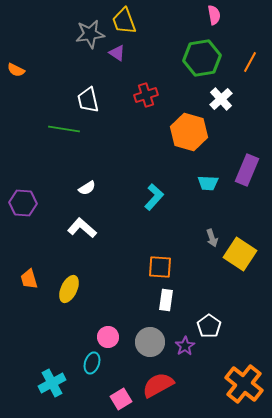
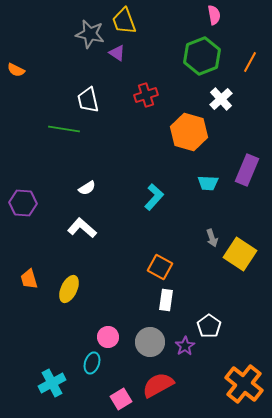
gray star: rotated 20 degrees clockwise
green hexagon: moved 2 px up; rotated 12 degrees counterclockwise
orange square: rotated 25 degrees clockwise
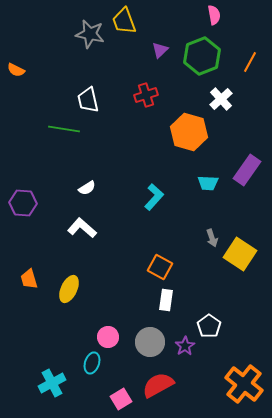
purple triangle: moved 43 px right, 3 px up; rotated 42 degrees clockwise
purple rectangle: rotated 12 degrees clockwise
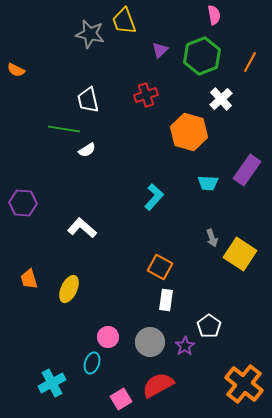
white semicircle: moved 38 px up
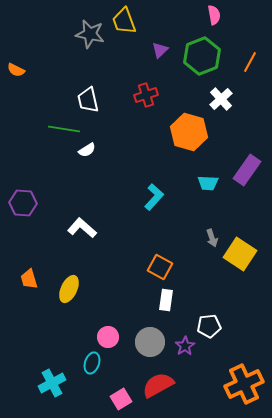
white pentagon: rotated 30 degrees clockwise
orange cross: rotated 27 degrees clockwise
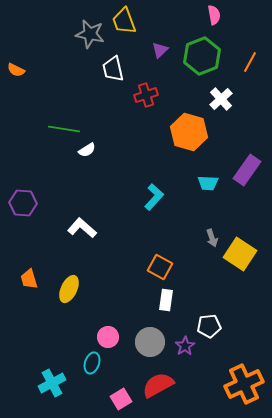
white trapezoid: moved 25 px right, 31 px up
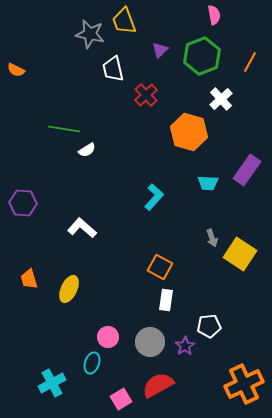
red cross: rotated 25 degrees counterclockwise
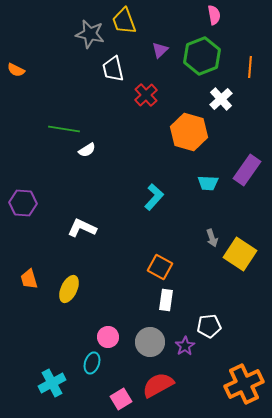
orange line: moved 5 px down; rotated 25 degrees counterclockwise
white L-shape: rotated 16 degrees counterclockwise
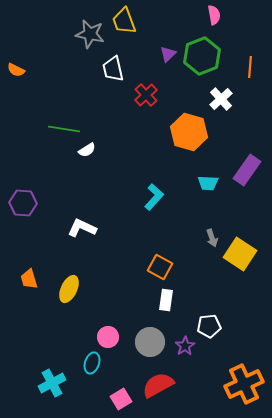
purple triangle: moved 8 px right, 4 px down
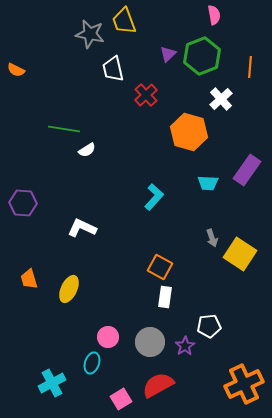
white rectangle: moved 1 px left, 3 px up
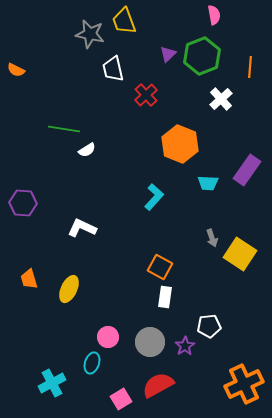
orange hexagon: moved 9 px left, 12 px down; rotated 6 degrees clockwise
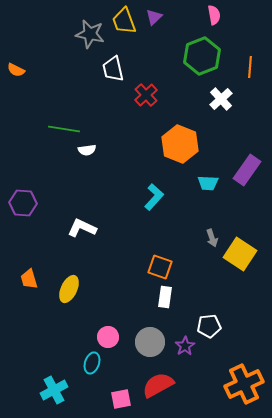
purple triangle: moved 14 px left, 37 px up
white semicircle: rotated 24 degrees clockwise
orange square: rotated 10 degrees counterclockwise
cyan cross: moved 2 px right, 7 px down
pink square: rotated 20 degrees clockwise
